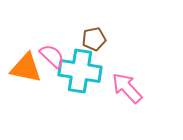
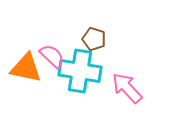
brown pentagon: rotated 30 degrees clockwise
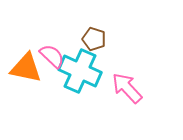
cyan cross: rotated 15 degrees clockwise
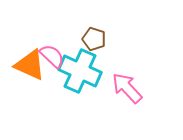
orange triangle: moved 4 px right, 3 px up; rotated 12 degrees clockwise
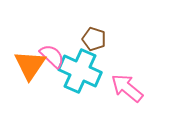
orange triangle: rotated 40 degrees clockwise
pink arrow: rotated 8 degrees counterclockwise
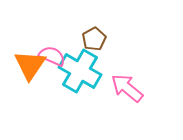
brown pentagon: rotated 25 degrees clockwise
pink semicircle: rotated 20 degrees counterclockwise
cyan cross: rotated 6 degrees clockwise
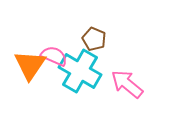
brown pentagon: rotated 20 degrees counterclockwise
pink semicircle: moved 2 px right
pink arrow: moved 4 px up
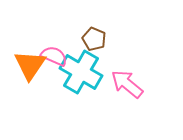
cyan cross: moved 1 px right, 1 px down
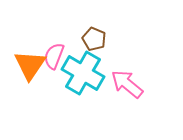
pink semicircle: rotated 92 degrees counterclockwise
cyan cross: moved 2 px right, 1 px down
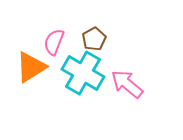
brown pentagon: rotated 20 degrees clockwise
pink semicircle: moved 14 px up
orange triangle: moved 1 px right, 2 px down; rotated 24 degrees clockwise
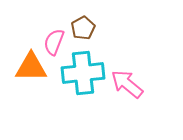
brown pentagon: moved 11 px left, 11 px up
orange triangle: rotated 32 degrees clockwise
cyan cross: rotated 36 degrees counterclockwise
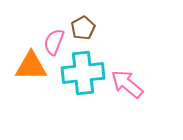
orange triangle: moved 1 px up
